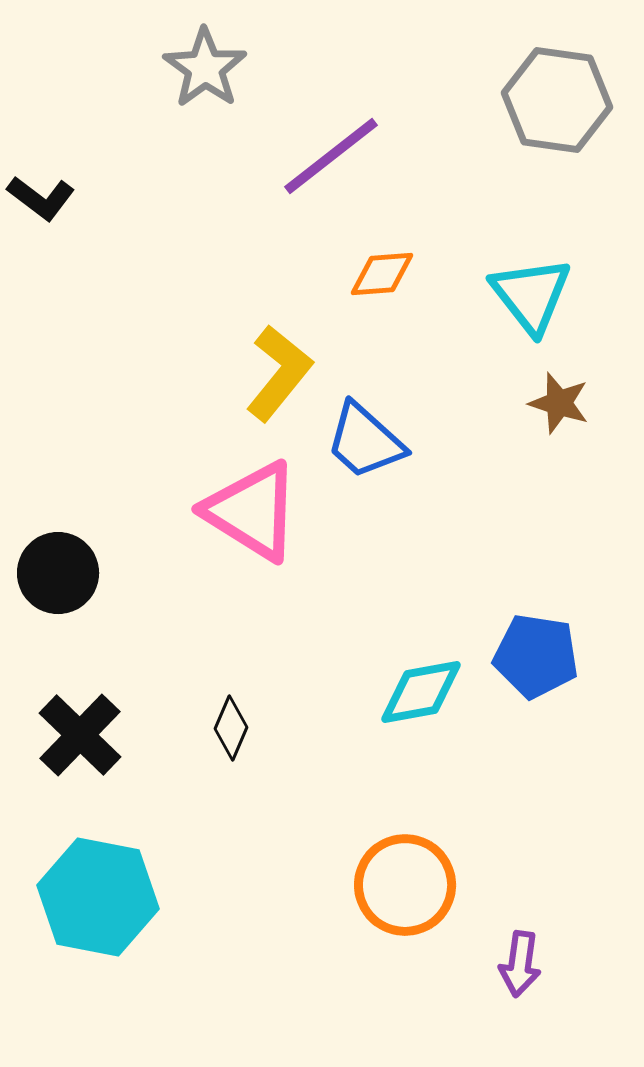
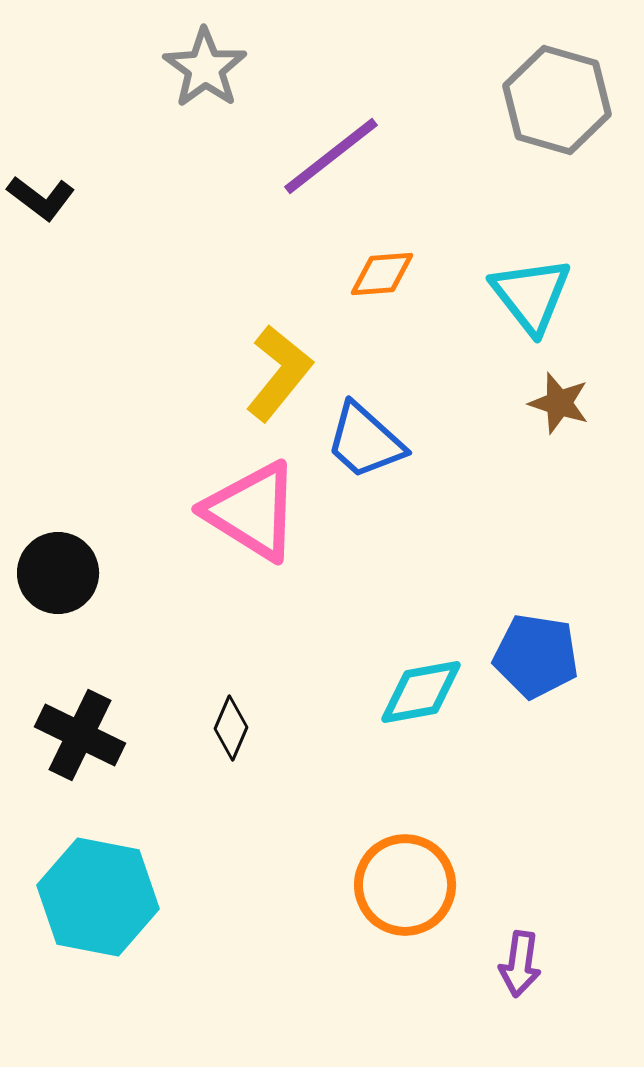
gray hexagon: rotated 8 degrees clockwise
black cross: rotated 18 degrees counterclockwise
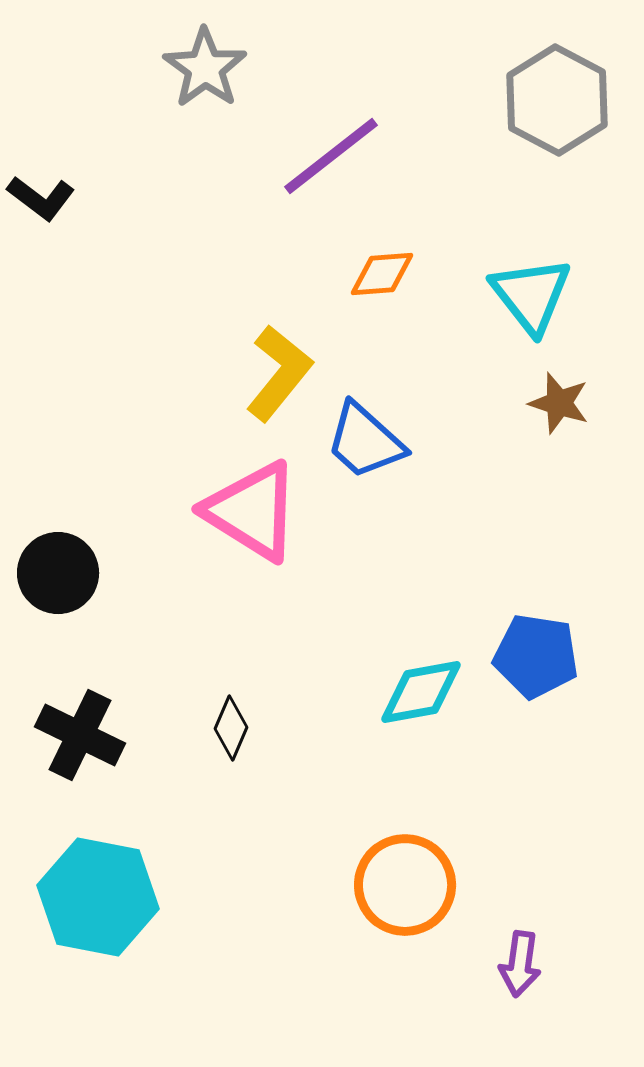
gray hexagon: rotated 12 degrees clockwise
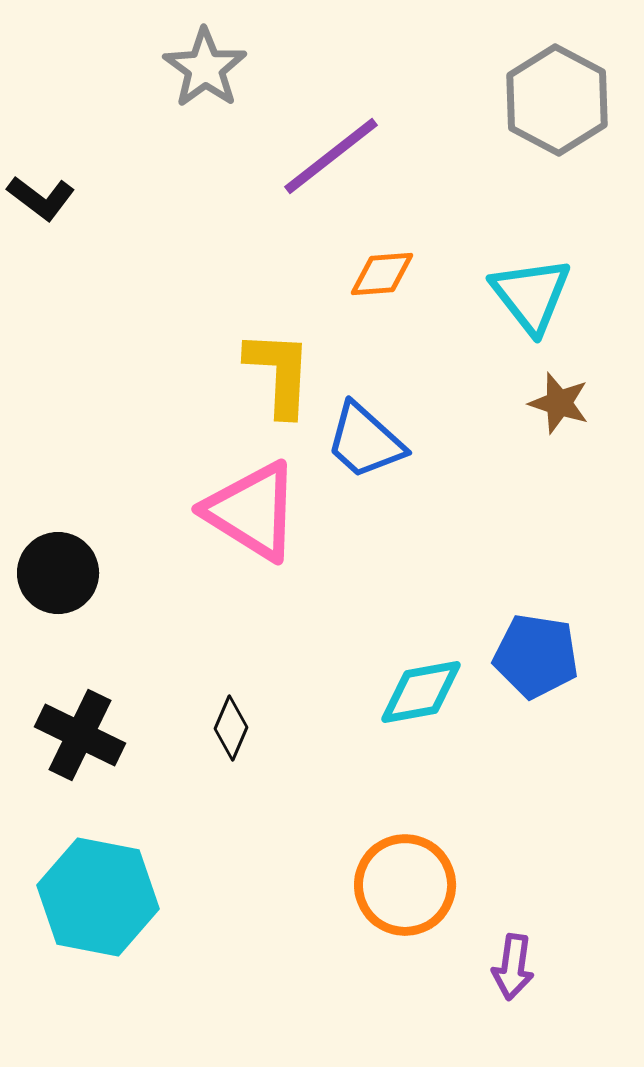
yellow L-shape: rotated 36 degrees counterclockwise
purple arrow: moved 7 px left, 3 px down
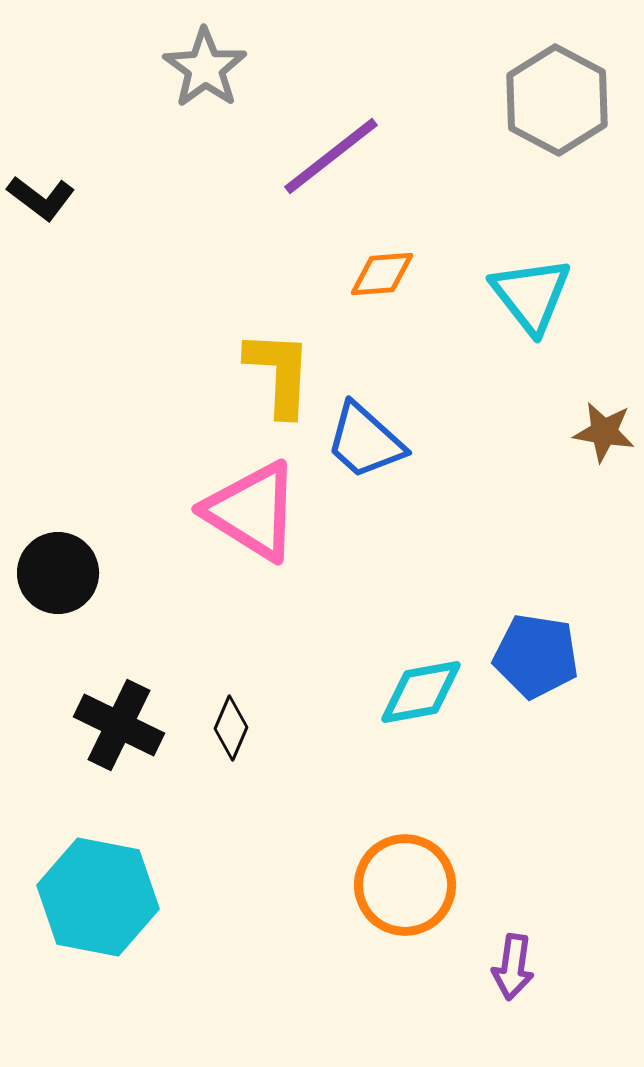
brown star: moved 45 px right, 29 px down; rotated 8 degrees counterclockwise
black cross: moved 39 px right, 10 px up
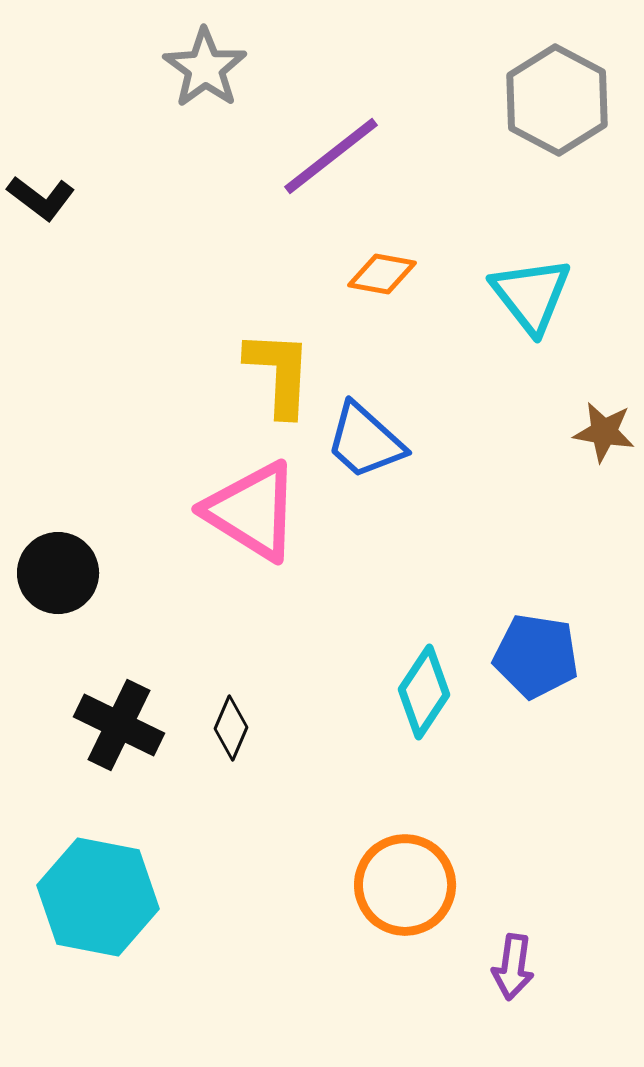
orange diamond: rotated 14 degrees clockwise
cyan diamond: moved 3 px right; rotated 46 degrees counterclockwise
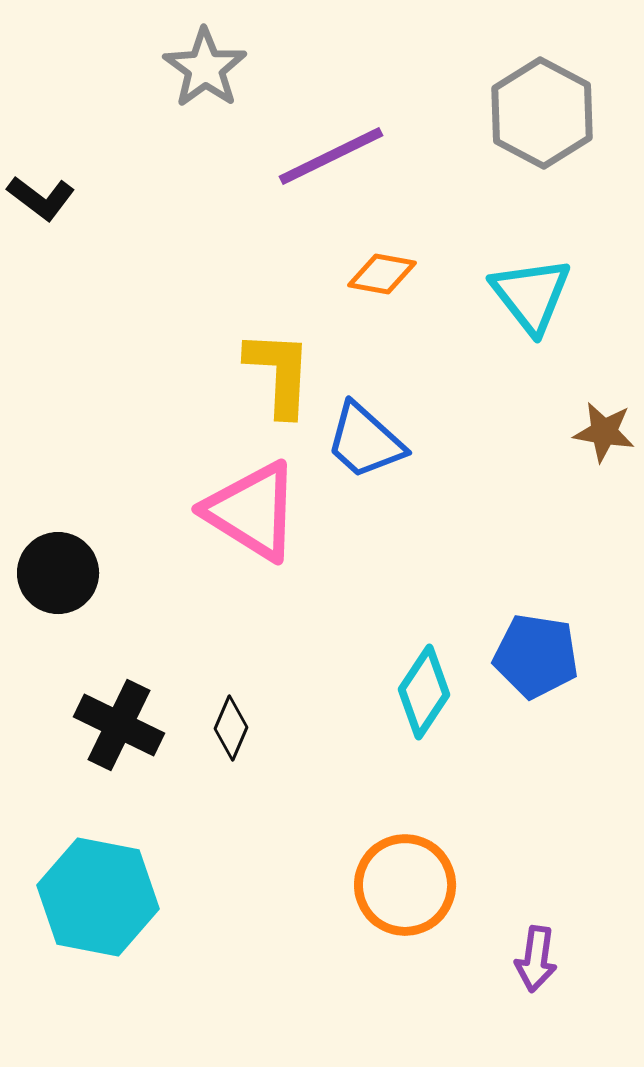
gray hexagon: moved 15 px left, 13 px down
purple line: rotated 12 degrees clockwise
purple arrow: moved 23 px right, 8 px up
